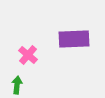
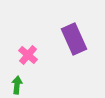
purple rectangle: rotated 68 degrees clockwise
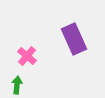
pink cross: moved 1 px left, 1 px down
